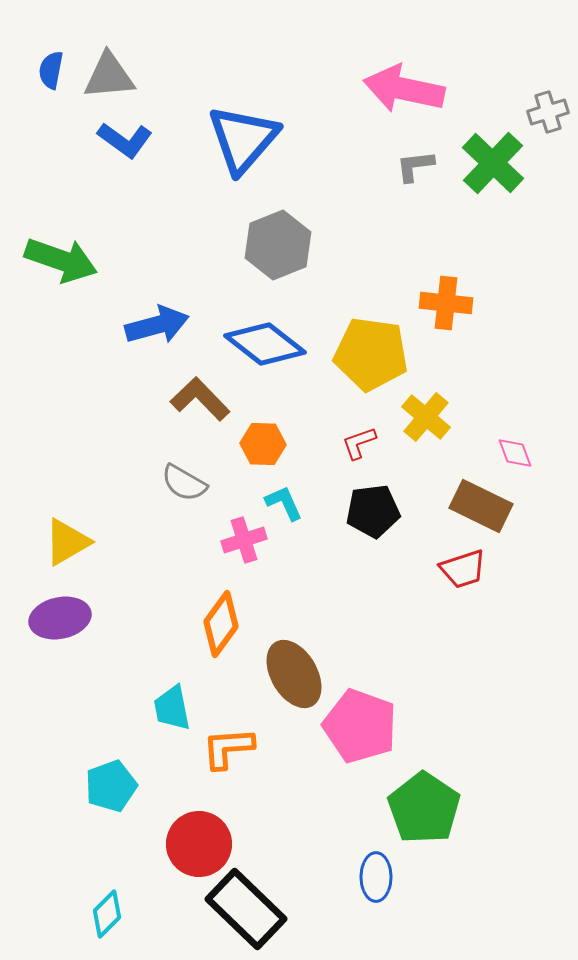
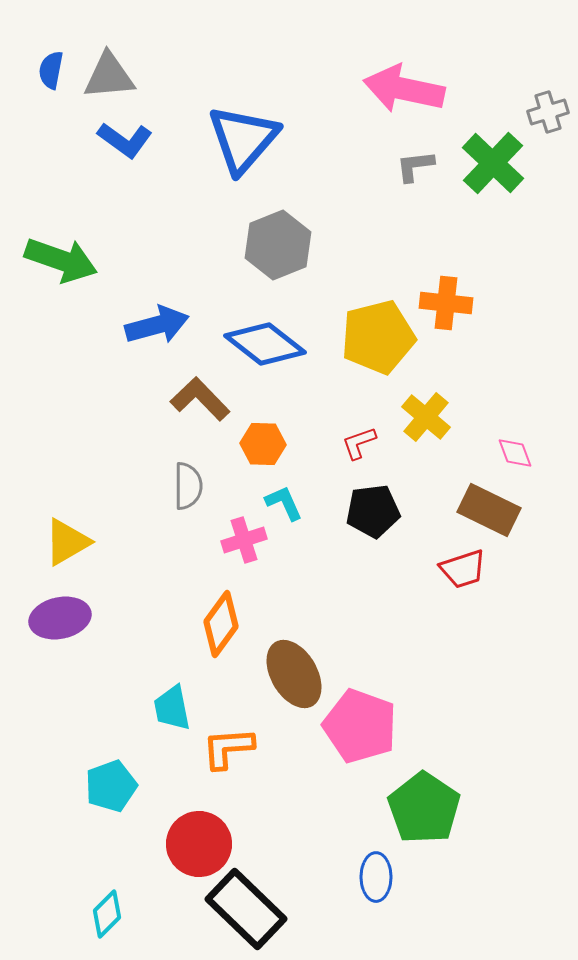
yellow pentagon: moved 7 px right, 17 px up; rotated 22 degrees counterclockwise
gray semicircle: moved 4 px right, 3 px down; rotated 120 degrees counterclockwise
brown rectangle: moved 8 px right, 4 px down
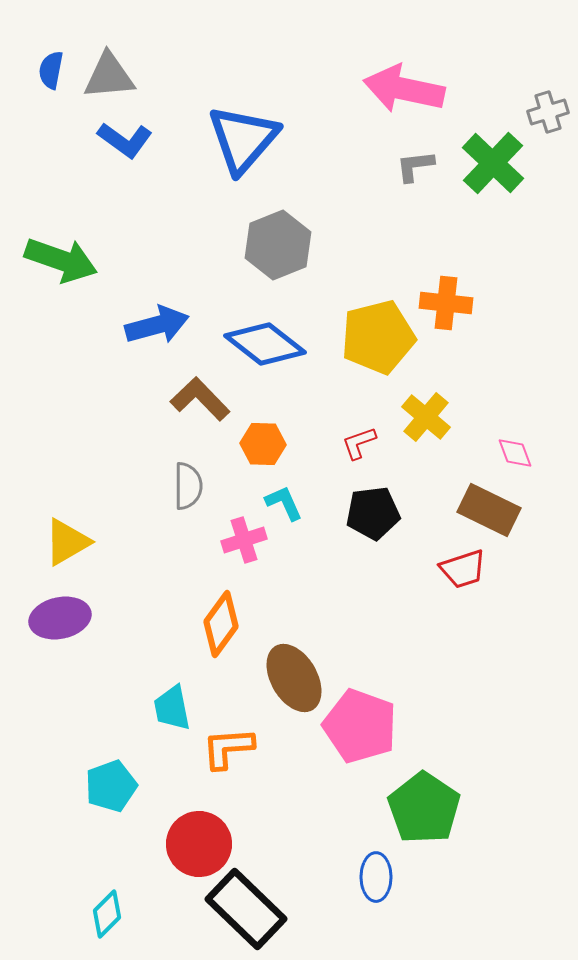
black pentagon: moved 2 px down
brown ellipse: moved 4 px down
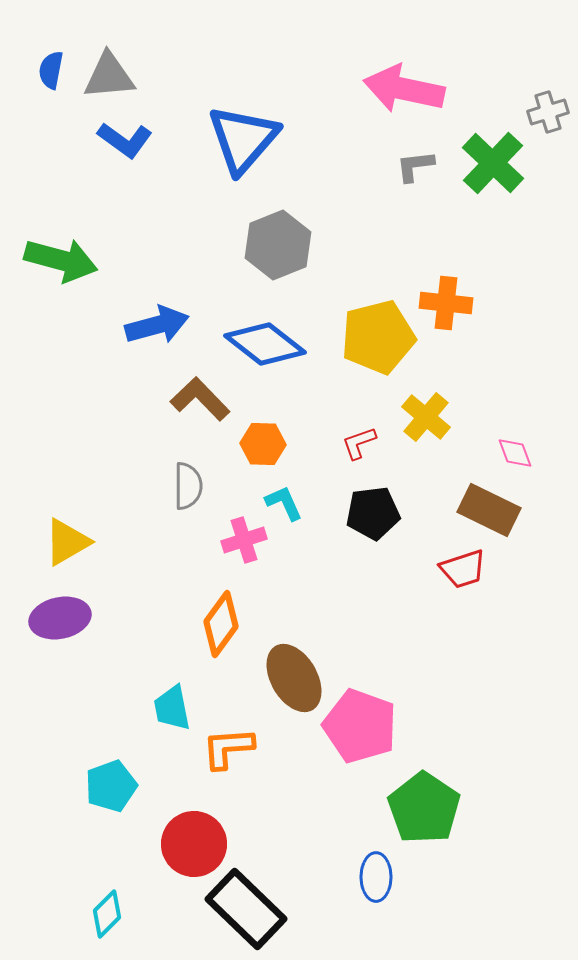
green arrow: rotated 4 degrees counterclockwise
red circle: moved 5 px left
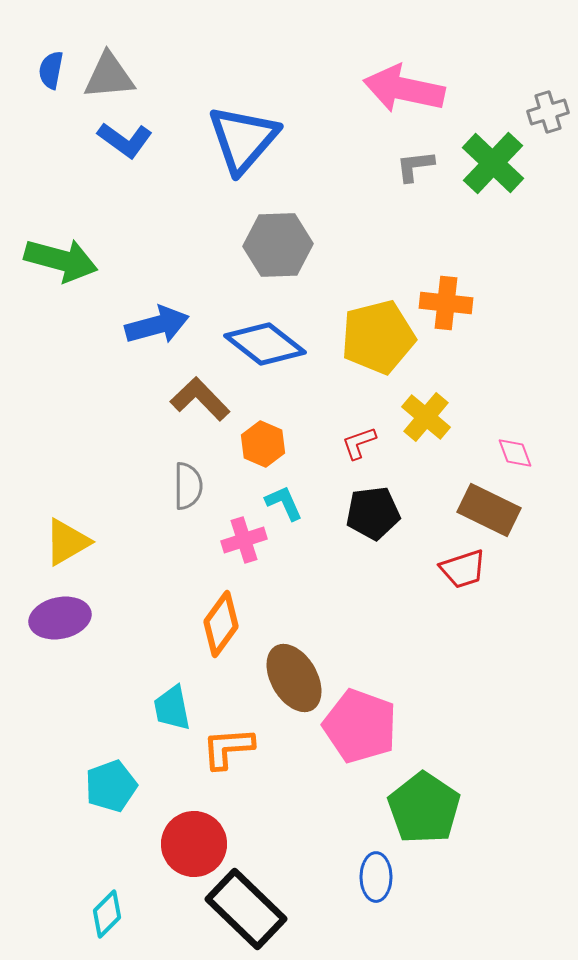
gray hexagon: rotated 20 degrees clockwise
orange hexagon: rotated 21 degrees clockwise
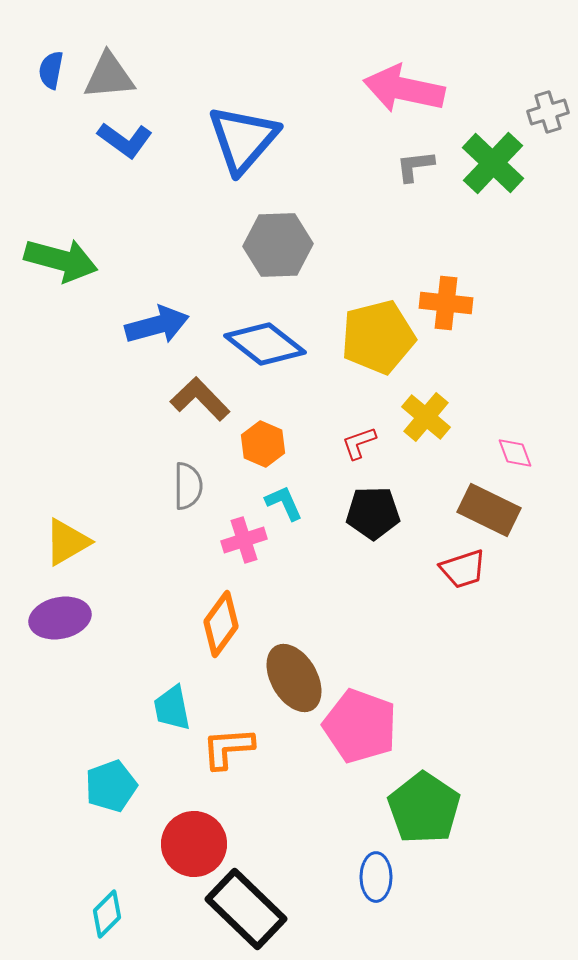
black pentagon: rotated 6 degrees clockwise
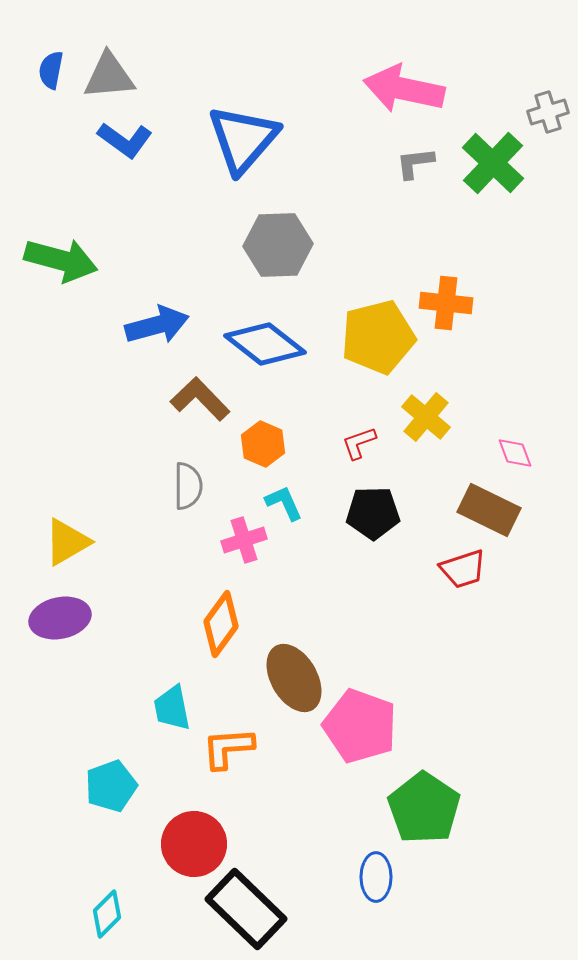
gray L-shape: moved 3 px up
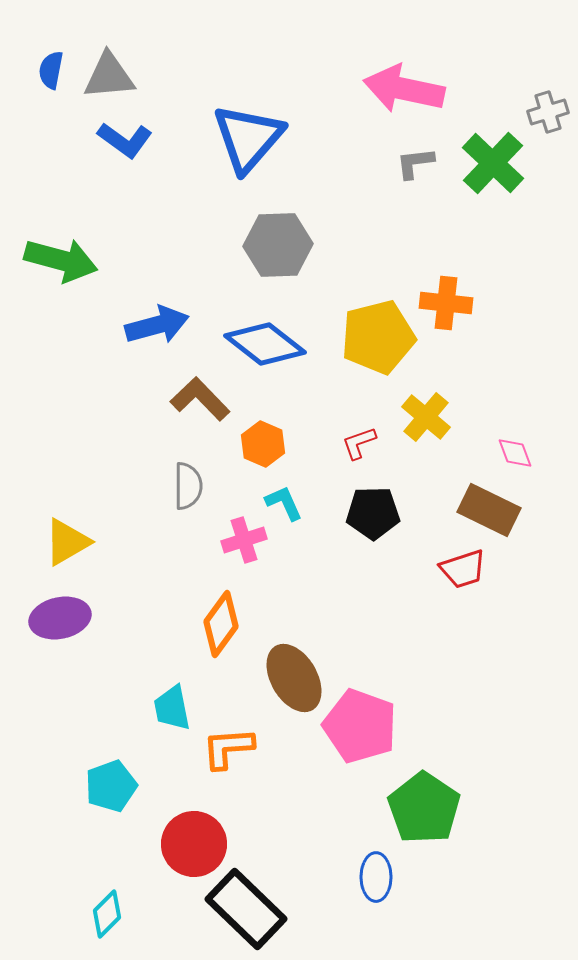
blue triangle: moved 5 px right, 1 px up
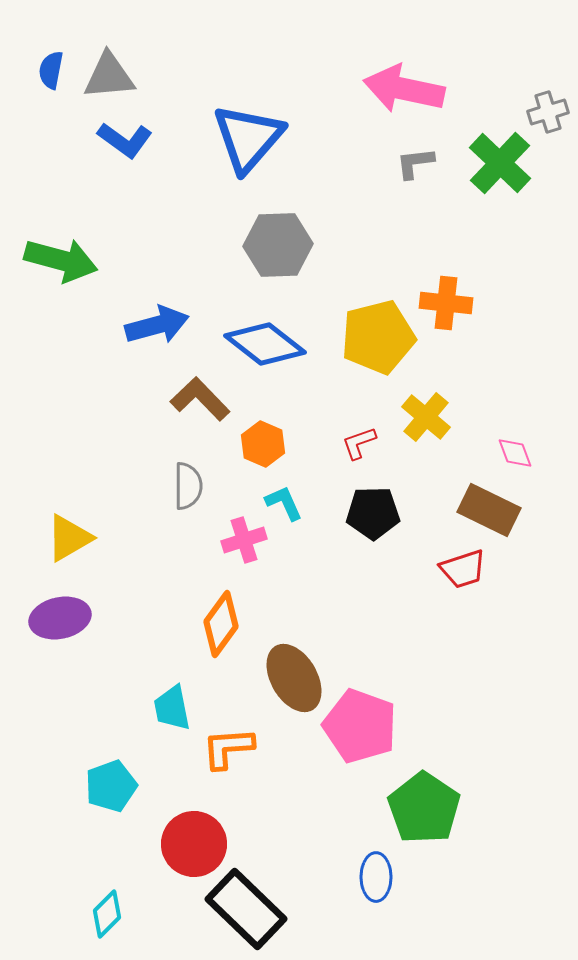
green cross: moved 7 px right
yellow triangle: moved 2 px right, 4 px up
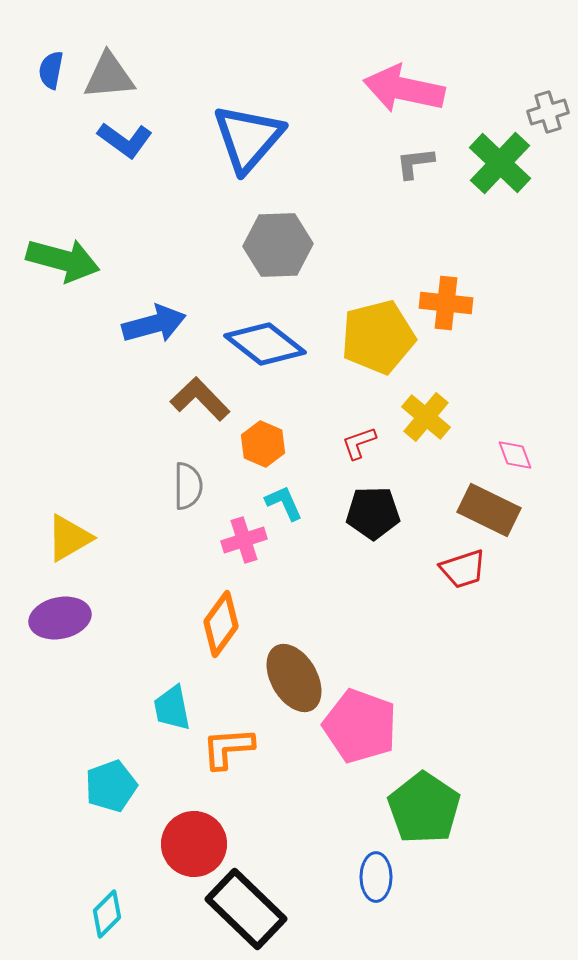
green arrow: moved 2 px right
blue arrow: moved 3 px left, 1 px up
pink diamond: moved 2 px down
